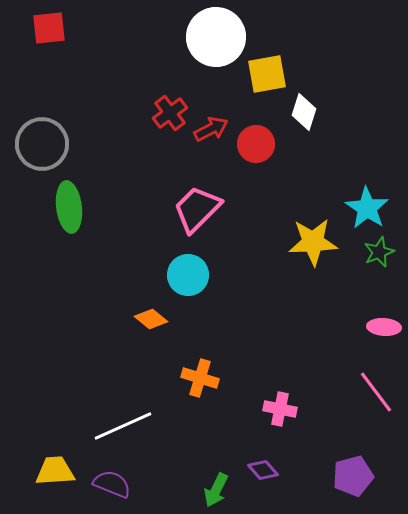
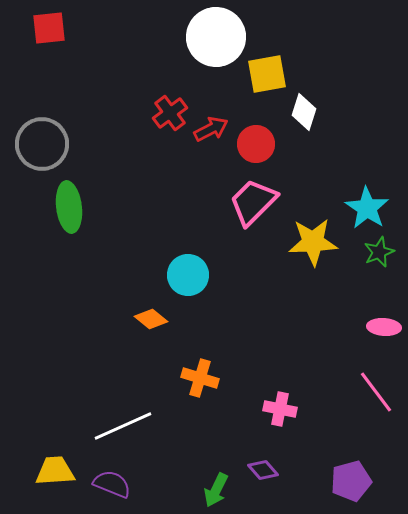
pink trapezoid: moved 56 px right, 7 px up
purple pentagon: moved 2 px left, 5 px down
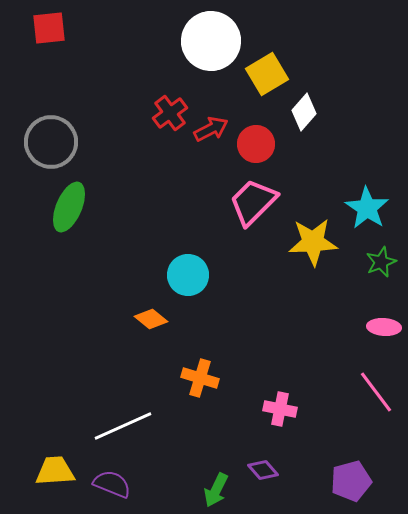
white circle: moved 5 px left, 4 px down
yellow square: rotated 21 degrees counterclockwise
white diamond: rotated 24 degrees clockwise
gray circle: moved 9 px right, 2 px up
green ellipse: rotated 30 degrees clockwise
green star: moved 2 px right, 10 px down
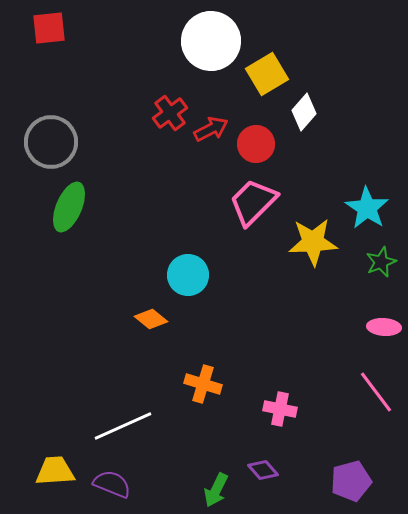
orange cross: moved 3 px right, 6 px down
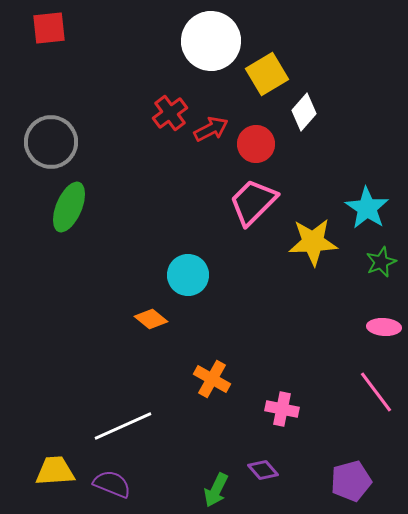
orange cross: moved 9 px right, 5 px up; rotated 12 degrees clockwise
pink cross: moved 2 px right
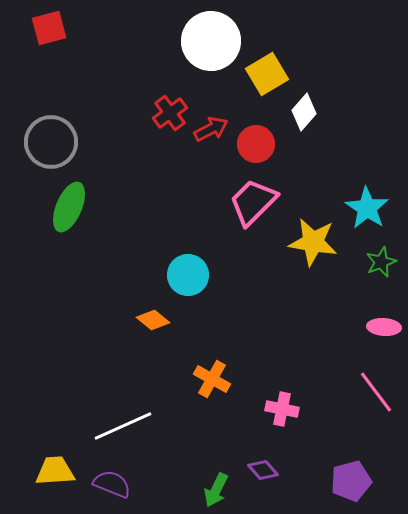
red square: rotated 9 degrees counterclockwise
yellow star: rotated 12 degrees clockwise
orange diamond: moved 2 px right, 1 px down
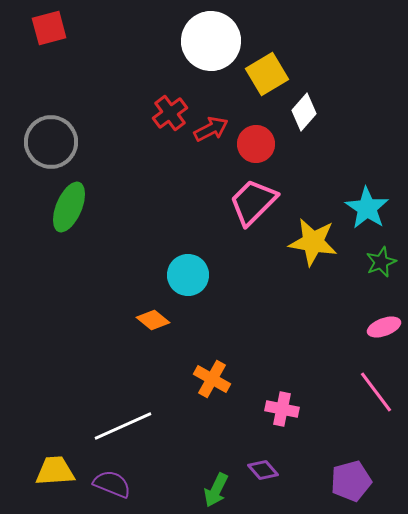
pink ellipse: rotated 24 degrees counterclockwise
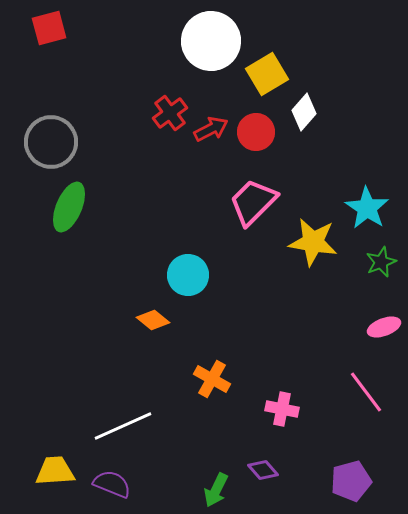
red circle: moved 12 px up
pink line: moved 10 px left
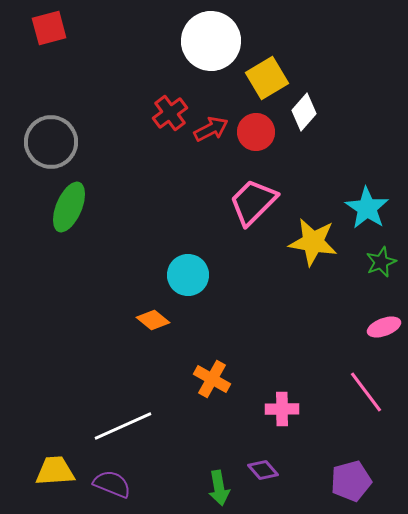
yellow square: moved 4 px down
pink cross: rotated 12 degrees counterclockwise
green arrow: moved 3 px right, 2 px up; rotated 36 degrees counterclockwise
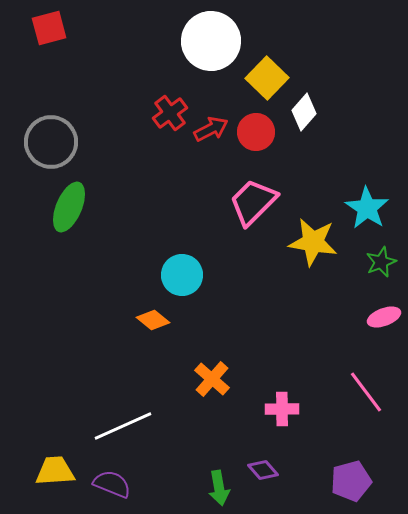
yellow square: rotated 15 degrees counterclockwise
cyan circle: moved 6 px left
pink ellipse: moved 10 px up
orange cross: rotated 12 degrees clockwise
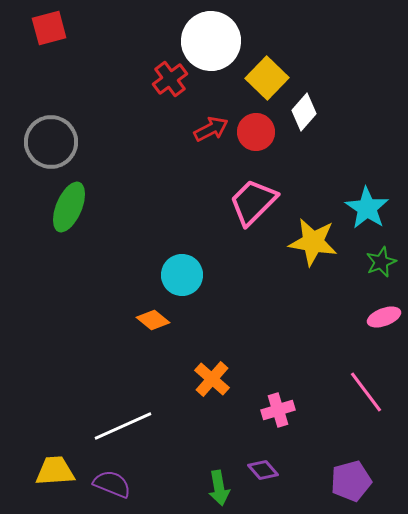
red cross: moved 34 px up
pink cross: moved 4 px left, 1 px down; rotated 16 degrees counterclockwise
